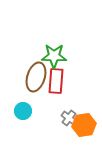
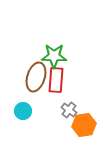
red rectangle: moved 1 px up
gray cross: moved 8 px up
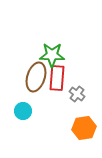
green star: moved 2 px left, 1 px up
red rectangle: moved 1 px right, 2 px up
gray cross: moved 8 px right, 16 px up
orange hexagon: moved 3 px down
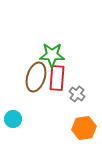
cyan circle: moved 10 px left, 8 px down
